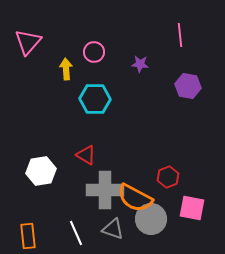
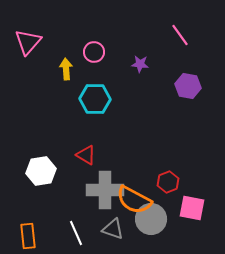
pink line: rotated 30 degrees counterclockwise
red hexagon: moved 5 px down
orange semicircle: moved 1 px left, 2 px down
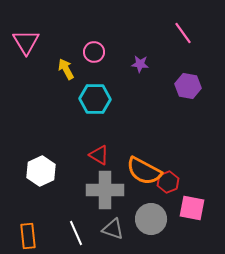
pink line: moved 3 px right, 2 px up
pink triangle: moved 2 px left; rotated 12 degrees counterclockwise
yellow arrow: rotated 25 degrees counterclockwise
red triangle: moved 13 px right
white hexagon: rotated 16 degrees counterclockwise
orange semicircle: moved 10 px right, 29 px up
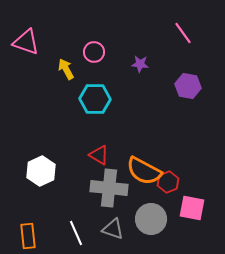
pink triangle: rotated 40 degrees counterclockwise
gray cross: moved 4 px right, 2 px up; rotated 6 degrees clockwise
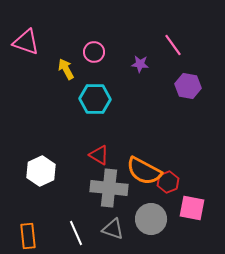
pink line: moved 10 px left, 12 px down
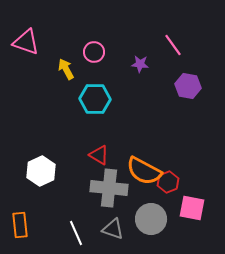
orange rectangle: moved 8 px left, 11 px up
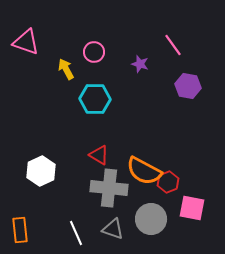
purple star: rotated 12 degrees clockwise
orange rectangle: moved 5 px down
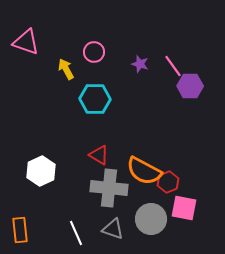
pink line: moved 21 px down
purple hexagon: moved 2 px right; rotated 10 degrees counterclockwise
pink square: moved 8 px left
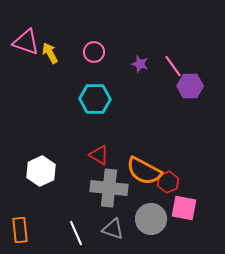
yellow arrow: moved 16 px left, 16 px up
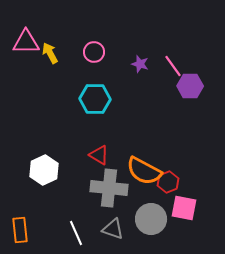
pink triangle: rotated 20 degrees counterclockwise
white hexagon: moved 3 px right, 1 px up
